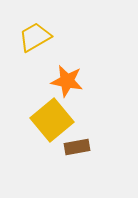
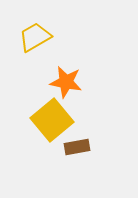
orange star: moved 1 px left, 1 px down
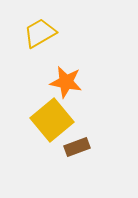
yellow trapezoid: moved 5 px right, 4 px up
brown rectangle: rotated 10 degrees counterclockwise
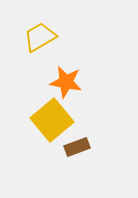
yellow trapezoid: moved 4 px down
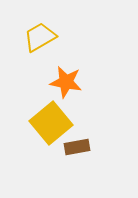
yellow square: moved 1 px left, 3 px down
brown rectangle: rotated 10 degrees clockwise
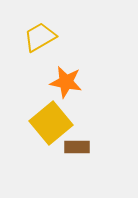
brown rectangle: rotated 10 degrees clockwise
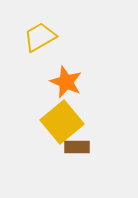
orange star: rotated 12 degrees clockwise
yellow square: moved 11 px right, 1 px up
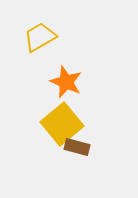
yellow square: moved 2 px down
brown rectangle: rotated 15 degrees clockwise
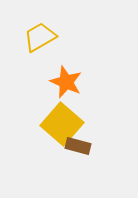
yellow square: rotated 9 degrees counterclockwise
brown rectangle: moved 1 px right, 1 px up
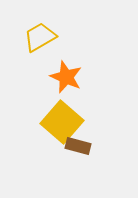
orange star: moved 5 px up
yellow square: moved 2 px up
